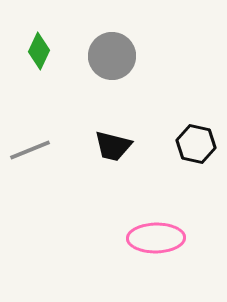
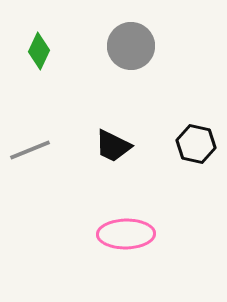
gray circle: moved 19 px right, 10 px up
black trapezoid: rotated 12 degrees clockwise
pink ellipse: moved 30 px left, 4 px up
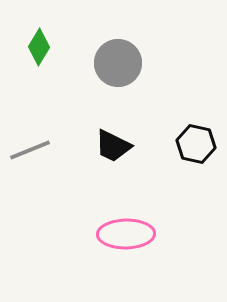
gray circle: moved 13 px left, 17 px down
green diamond: moved 4 px up; rotated 6 degrees clockwise
